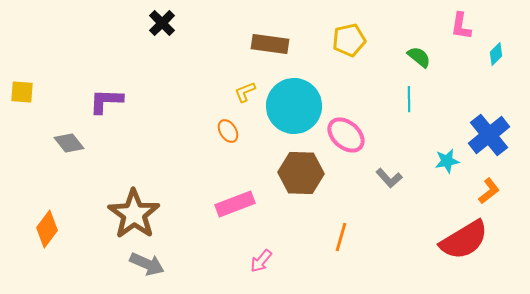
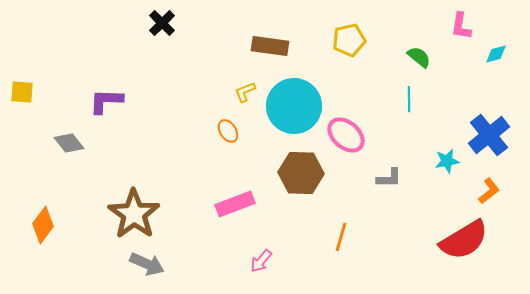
brown rectangle: moved 2 px down
cyan diamond: rotated 30 degrees clockwise
gray L-shape: rotated 48 degrees counterclockwise
orange diamond: moved 4 px left, 4 px up
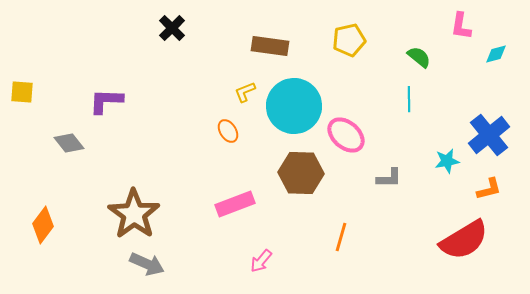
black cross: moved 10 px right, 5 px down
orange L-shape: moved 2 px up; rotated 24 degrees clockwise
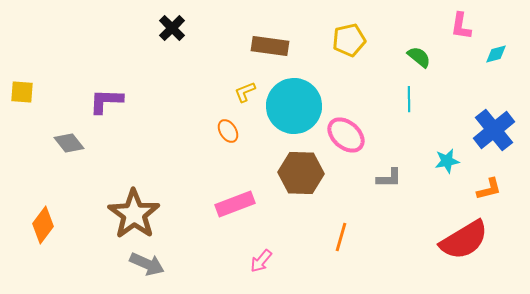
blue cross: moved 5 px right, 5 px up
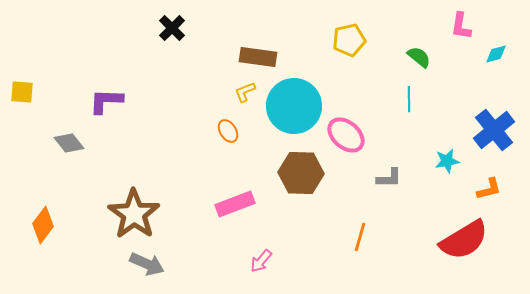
brown rectangle: moved 12 px left, 11 px down
orange line: moved 19 px right
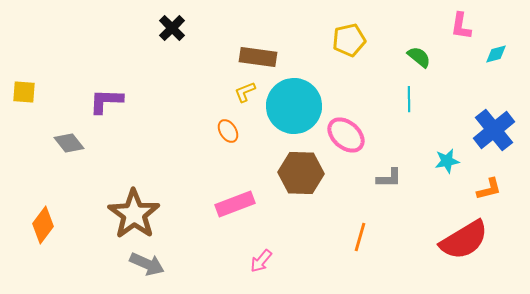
yellow square: moved 2 px right
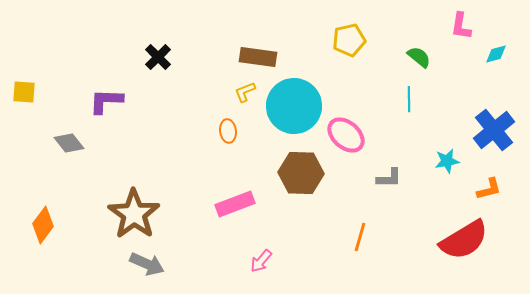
black cross: moved 14 px left, 29 px down
orange ellipse: rotated 25 degrees clockwise
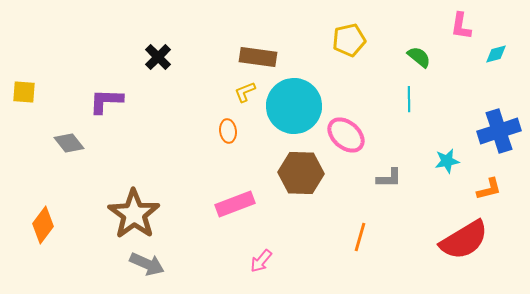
blue cross: moved 5 px right, 1 px down; rotated 21 degrees clockwise
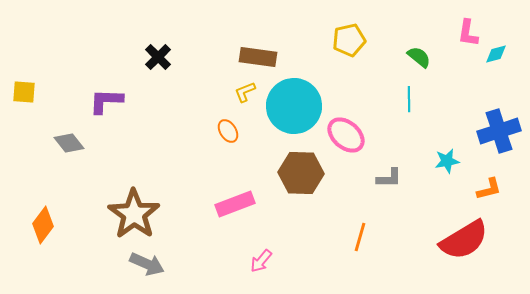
pink L-shape: moved 7 px right, 7 px down
orange ellipse: rotated 25 degrees counterclockwise
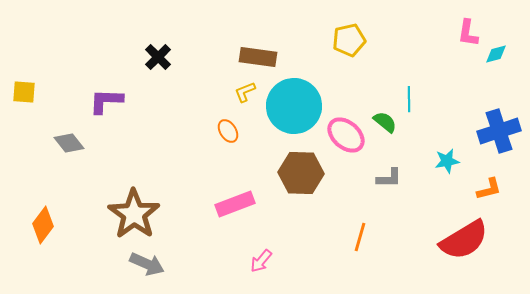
green semicircle: moved 34 px left, 65 px down
